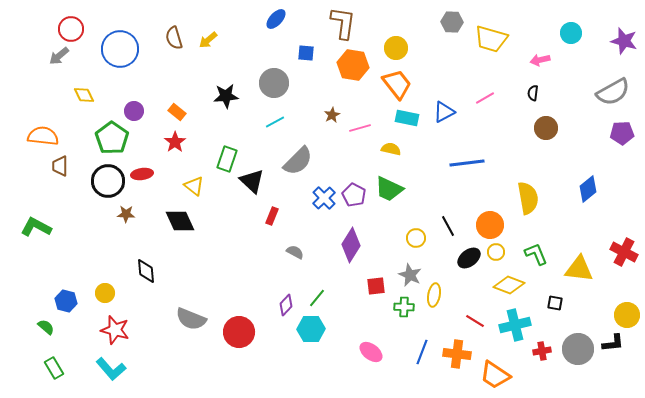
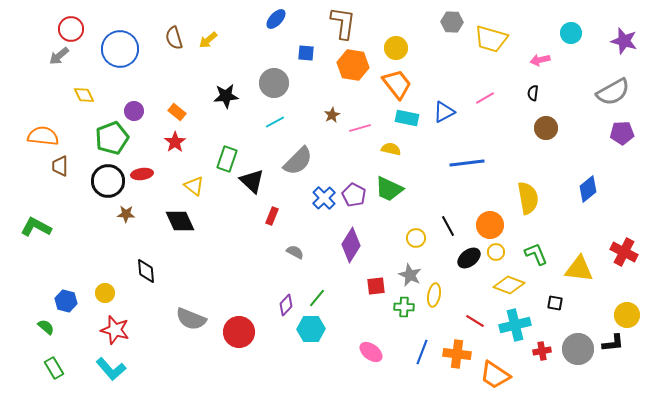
green pentagon at (112, 138): rotated 16 degrees clockwise
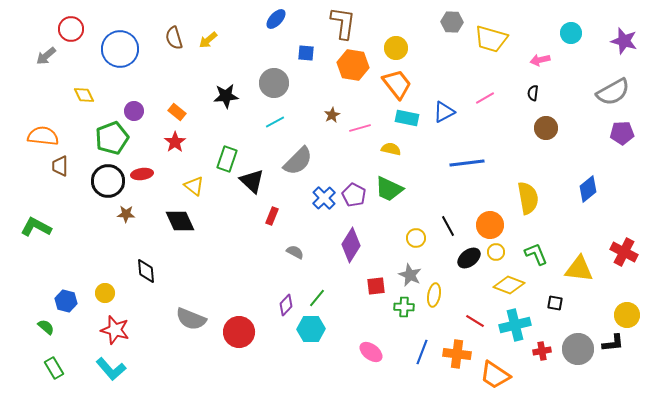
gray arrow at (59, 56): moved 13 px left
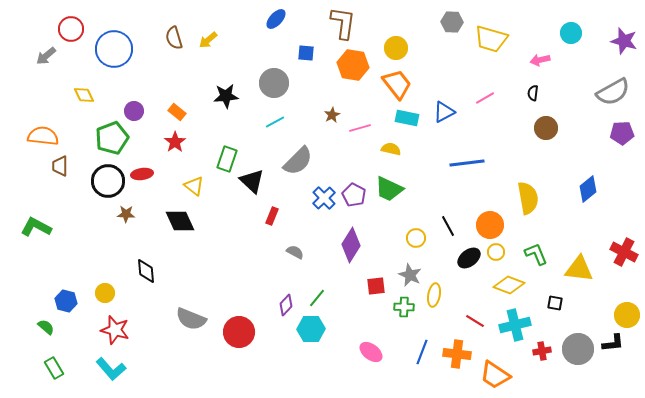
blue circle at (120, 49): moved 6 px left
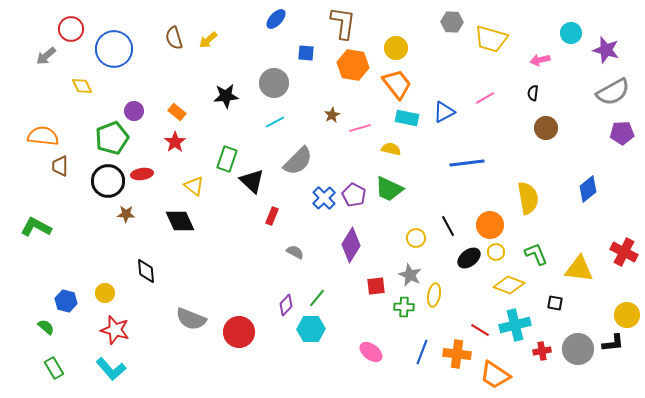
purple star at (624, 41): moved 18 px left, 9 px down
yellow diamond at (84, 95): moved 2 px left, 9 px up
red line at (475, 321): moved 5 px right, 9 px down
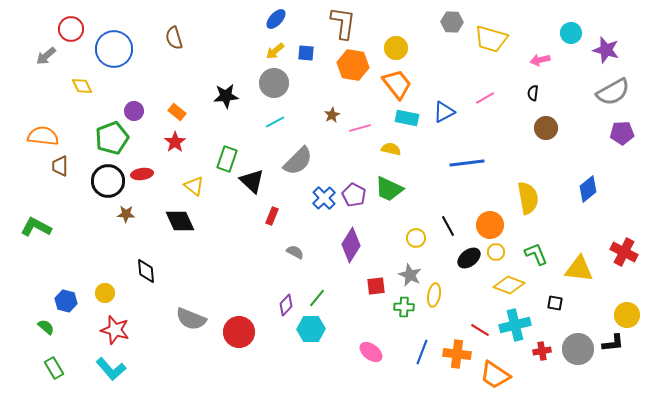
yellow arrow at (208, 40): moved 67 px right, 11 px down
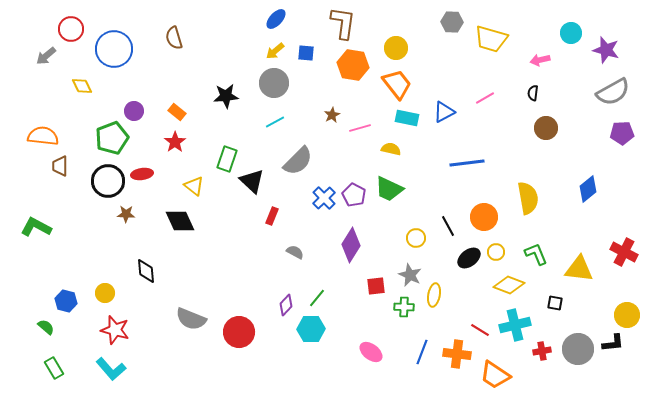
orange circle at (490, 225): moved 6 px left, 8 px up
